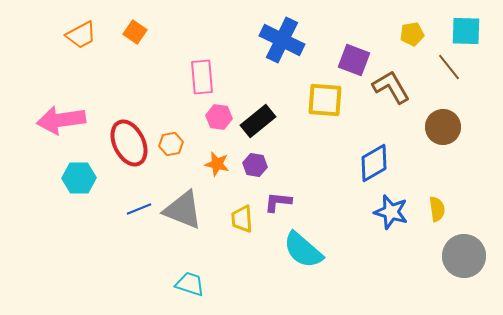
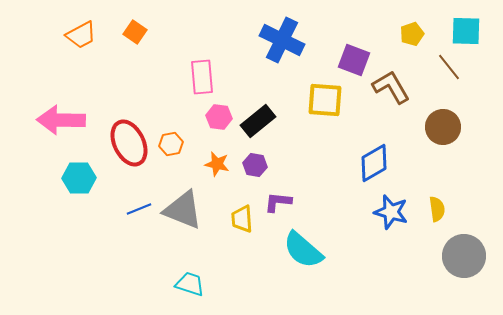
yellow pentagon: rotated 10 degrees counterclockwise
pink arrow: rotated 9 degrees clockwise
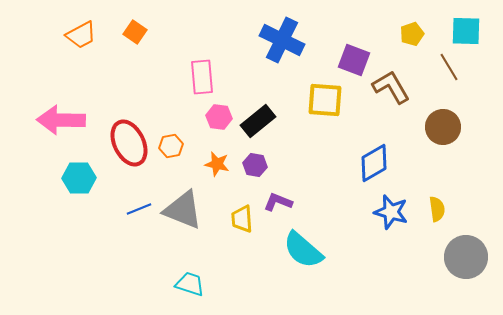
brown line: rotated 8 degrees clockwise
orange hexagon: moved 2 px down
purple L-shape: rotated 16 degrees clockwise
gray circle: moved 2 px right, 1 px down
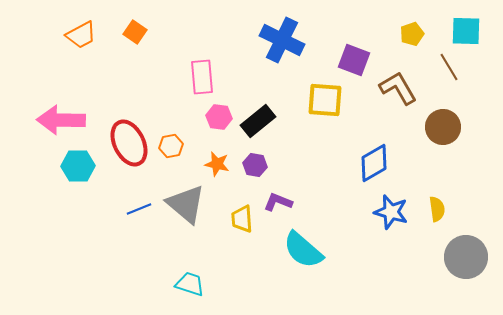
brown L-shape: moved 7 px right, 1 px down
cyan hexagon: moved 1 px left, 12 px up
gray triangle: moved 3 px right, 6 px up; rotated 18 degrees clockwise
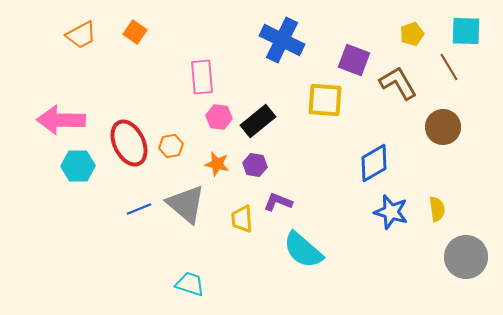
brown L-shape: moved 5 px up
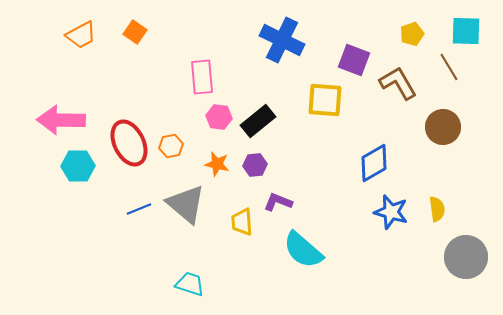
purple hexagon: rotated 15 degrees counterclockwise
yellow trapezoid: moved 3 px down
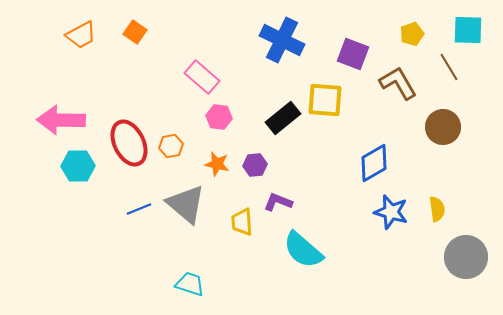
cyan square: moved 2 px right, 1 px up
purple square: moved 1 px left, 6 px up
pink rectangle: rotated 44 degrees counterclockwise
black rectangle: moved 25 px right, 3 px up
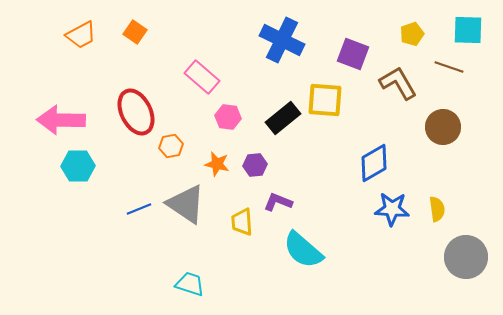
brown line: rotated 40 degrees counterclockwise
pink hexagon: moved 9 px right
red ellipse: moved 7 px right, 31 px up
gray triangle: rotated 6 degrees counterclockwise
blue star: moved 1 px right, 3 px up; rotated 12 degrees counterclockwise
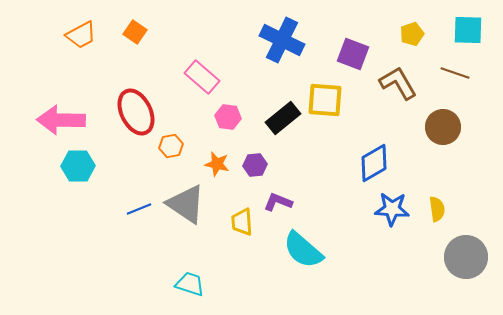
brown line: moved 6 px right, 6 px down
